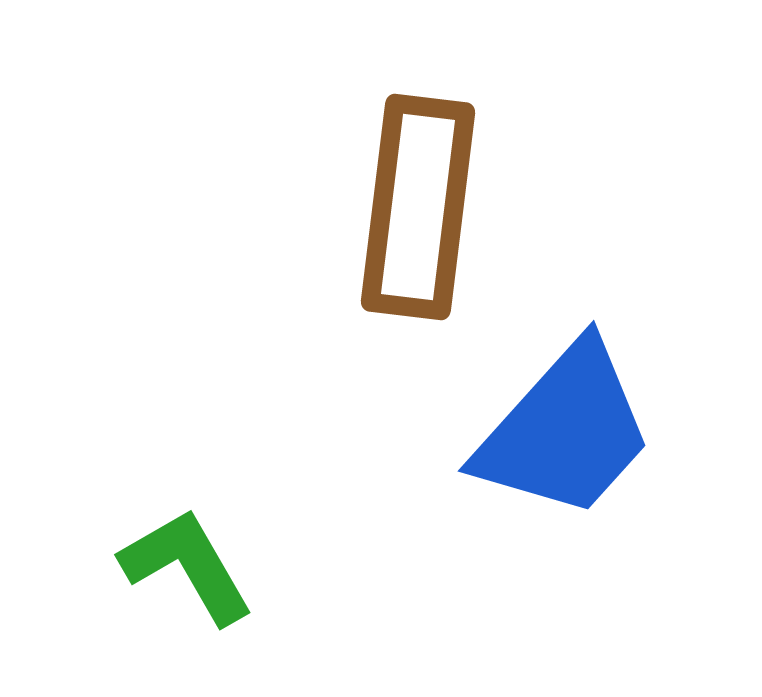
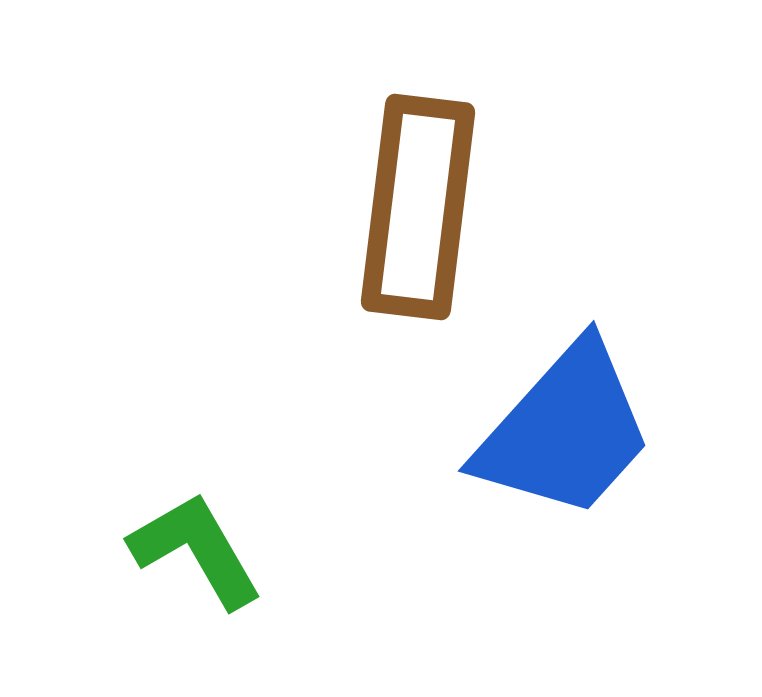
green L-shape: moved 9 px right, 16 px up
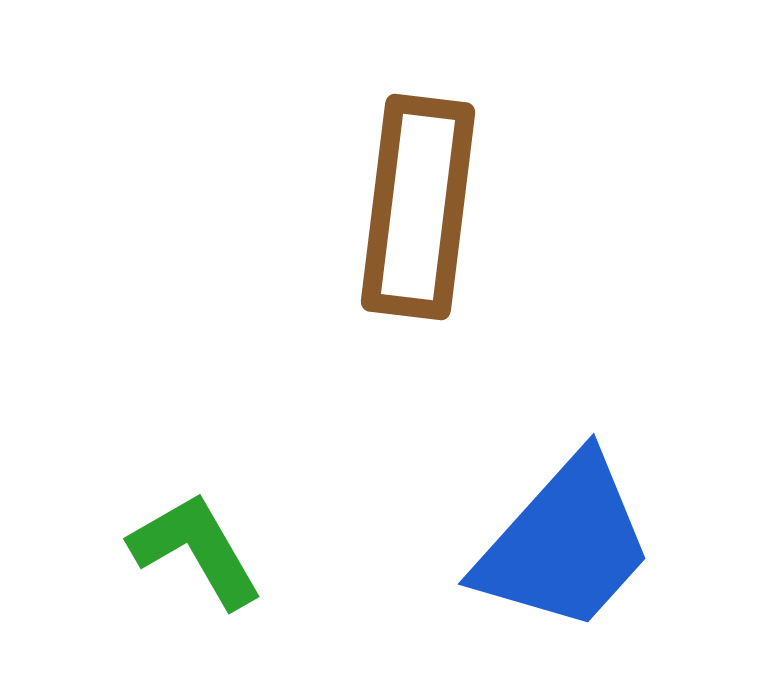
blue trapezoid: moved 113 px down
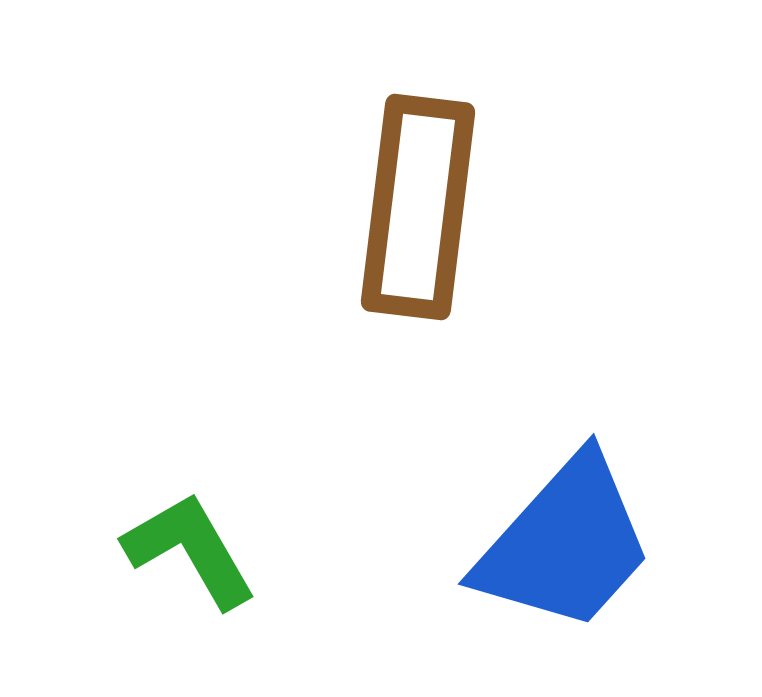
green L-shape: moved 6 px left
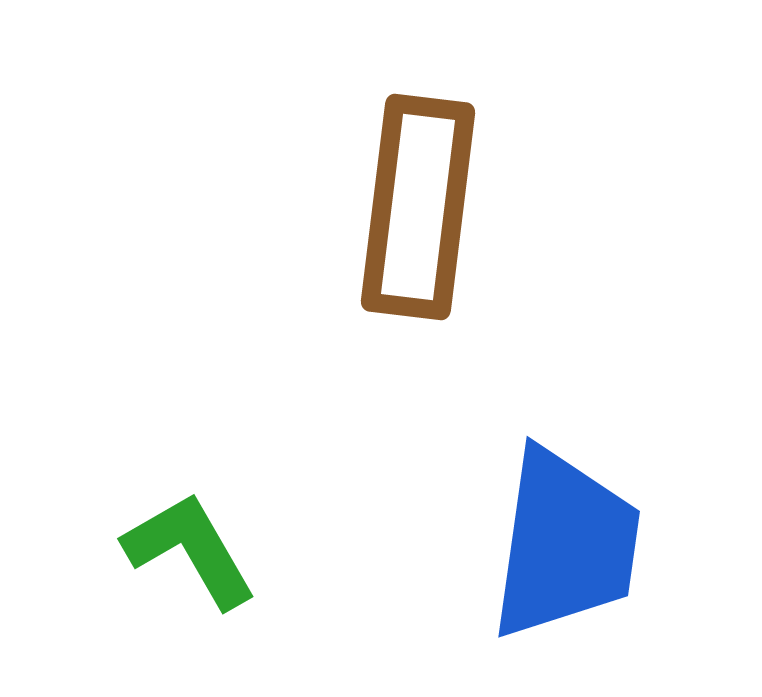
blue trapezoid: rotated 34 degrees counterclockwise
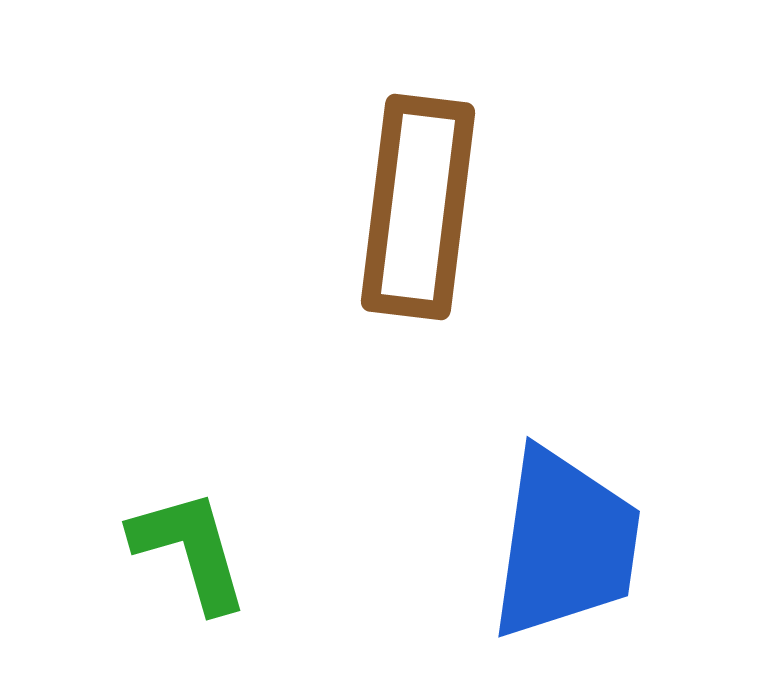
green L-shape: rotated 14 degrees clockwise
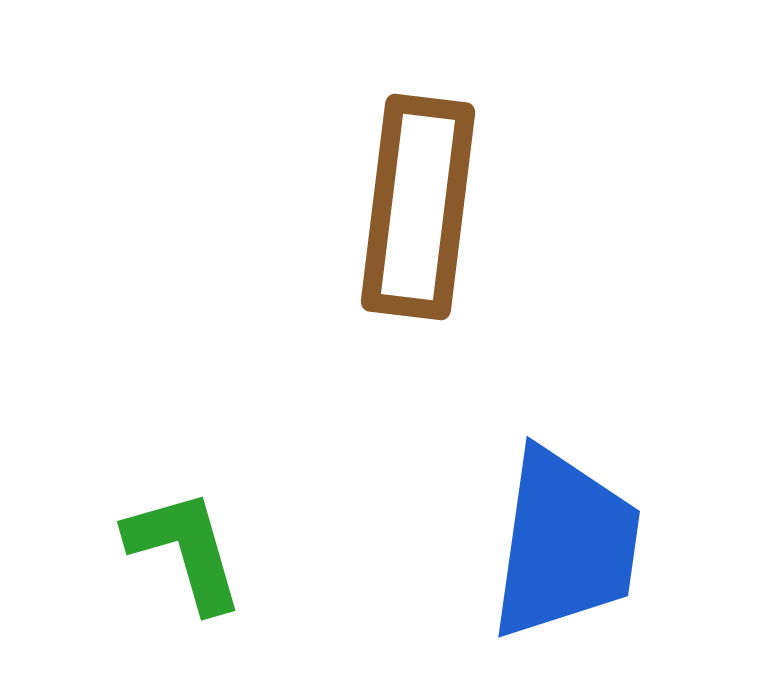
green L-shape: moved 5 px left
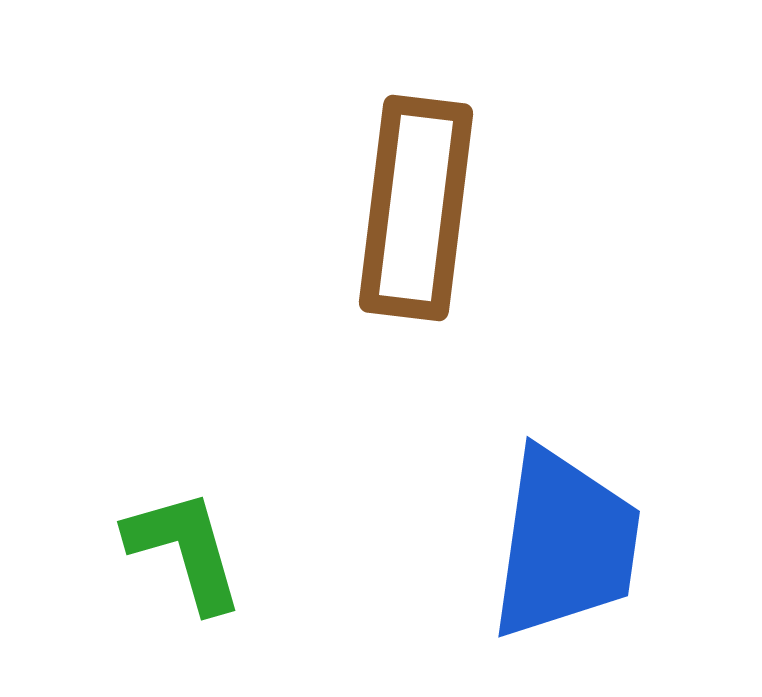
brown rectangle: moved 2 px left, 1 px down
